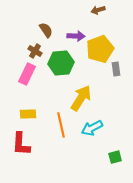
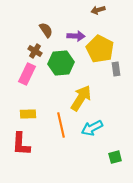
yellow pentagon: rotated 24 degrees counterclockwise
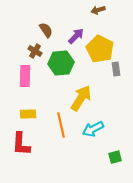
purple arrow: rotated 48 degrees counterclockwise
pink rectangle: moved 2 px left, 2 px down; rotated 25 degrees counterclockwise
cyan arrow: moved 1 px right, 1 px down
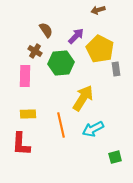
yellow arrow: moved 2 px right
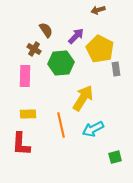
brown cross: moved 1 px left, 2 px up
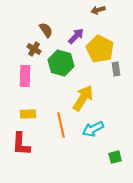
green hexagon: rotated 20 degrees clockwise
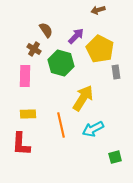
gray rectangle: moved 3 px down
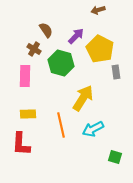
green square: rotated 32 degrees clockwise
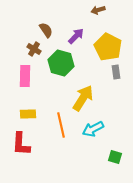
yellow pentagon: moved 8 px right, 2 px up
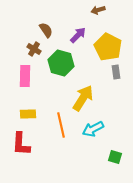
purple arrow: moved 2 px right, 1 px up
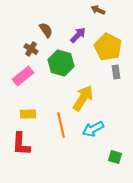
brown arrow: rotated 40 degrees clockwise
brown cross: moved 3 px left
pink rectangle: moved 2 px left; rotated 50 degrees clockwise
